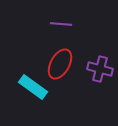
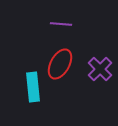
purple cross: rotated 30 degrees clockwise
cyan rectangle: rotated 48 degrees clockwise
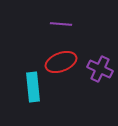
red ellipse: moved 1 px right, 2 px up; rotated 40 degrees clockwise
purple cross: rotated 20 degrees counterclockwise
